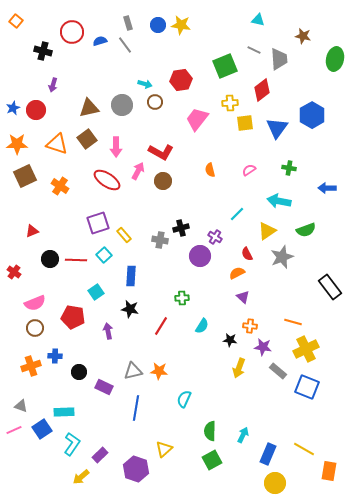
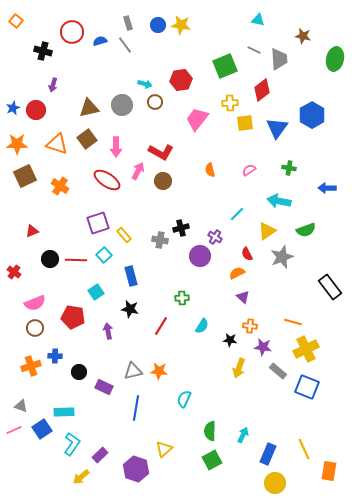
blue rectangle at (131, 276): rotated 18 degrees counterclockwise
yellow line at (304, 449): rotated 35 degrees clockwise
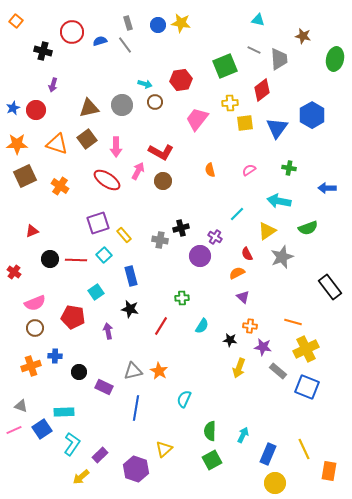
yellow star at (181, 25): moved 2 px up
green semicircle at (306, 230): moved 2 px right, 2 px up
orange star at (159, 371): rotated 24 degrees clockwise
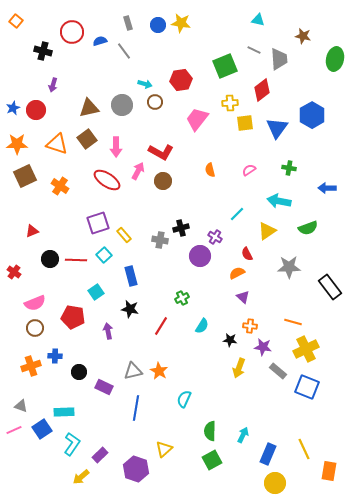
gray line at (125, 45): moved 1 px left, 6 px down
gray star at (282, 257): moved 7 px right, 10 px down; rotated 20 degrees clockwise
green cross at (182, 298): rotated 24 degrees counterclockwise
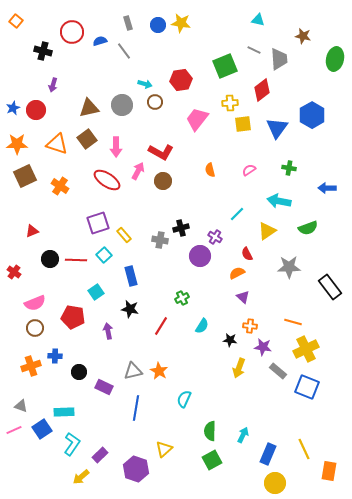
yellow square at (245, 123): moved 2 px left, 1 px down
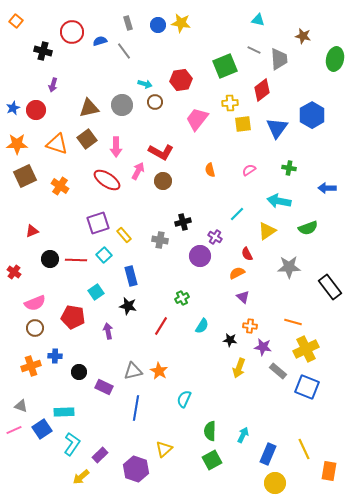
black cross at (181, 228): moved 2 px right, 6 px up
black star at (130, 309): moved 2 px left, 3 px up
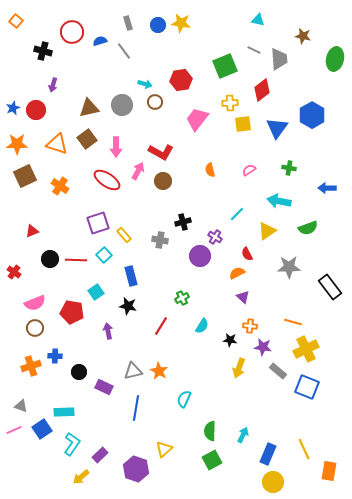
red pentagon at (73, 317): moved 1 px left, 5 px up
yellow circle at (275, 483): moved 2 px left, 1 px up
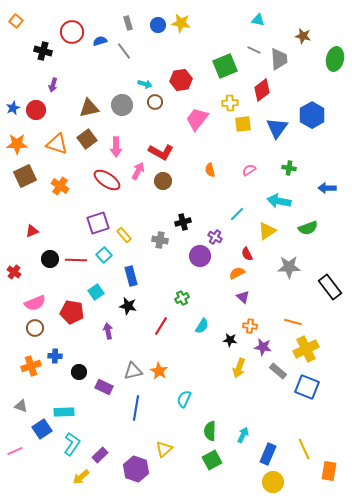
pink line at (14, 430): moved 1 px right, 21 px down
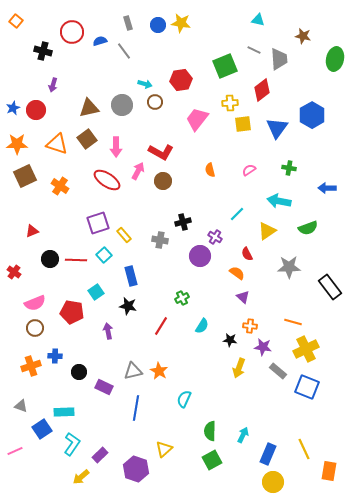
orange semicircle at (237, 273): rotated 63 degrees clockwise
